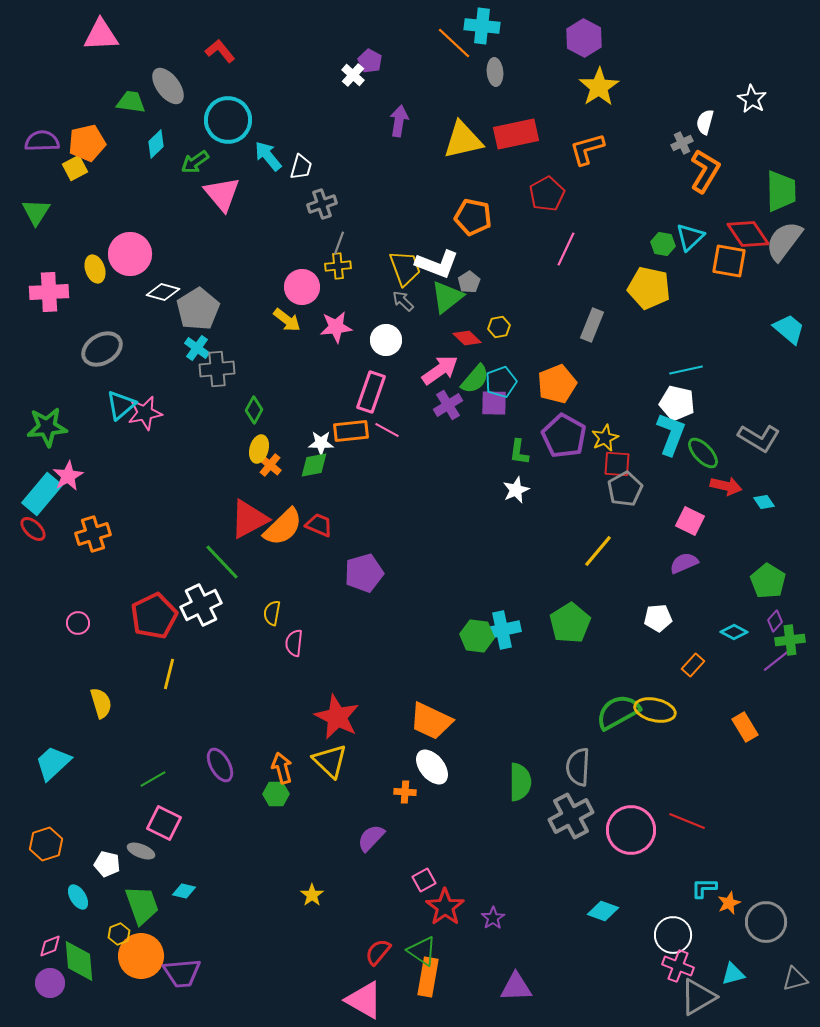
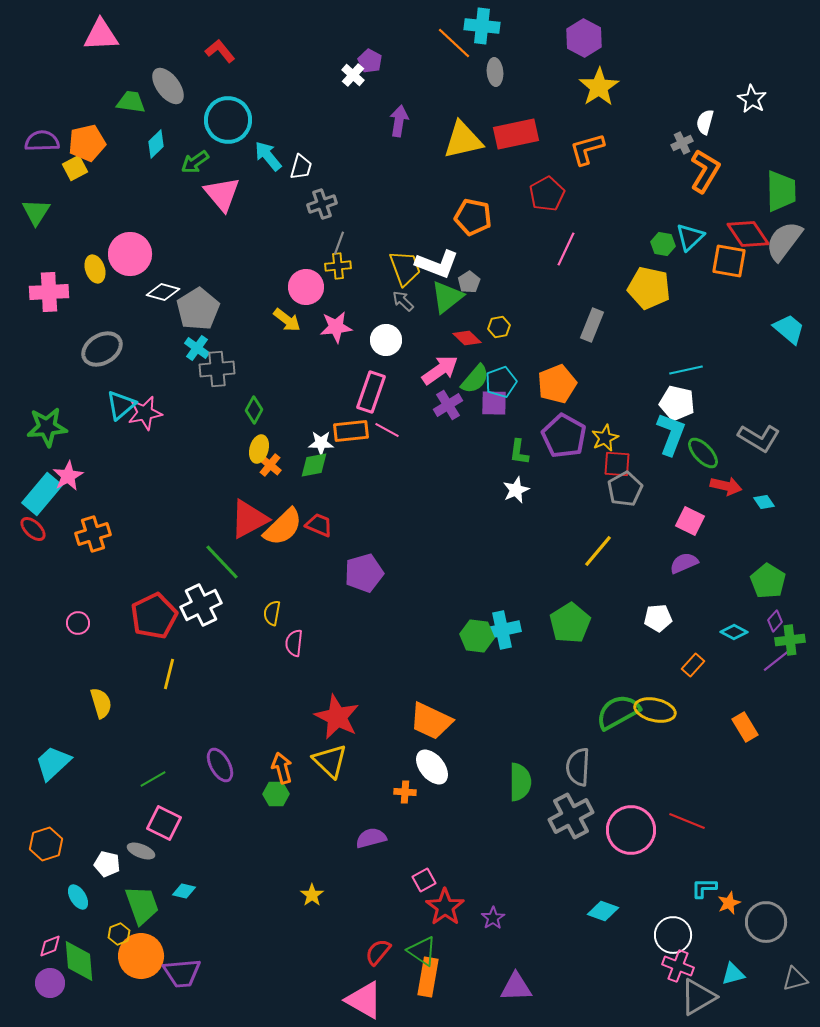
pink circle at (302, 287): moved 4 px right
purple semicircle at (371, 838): rotated 32 degrees clockwise
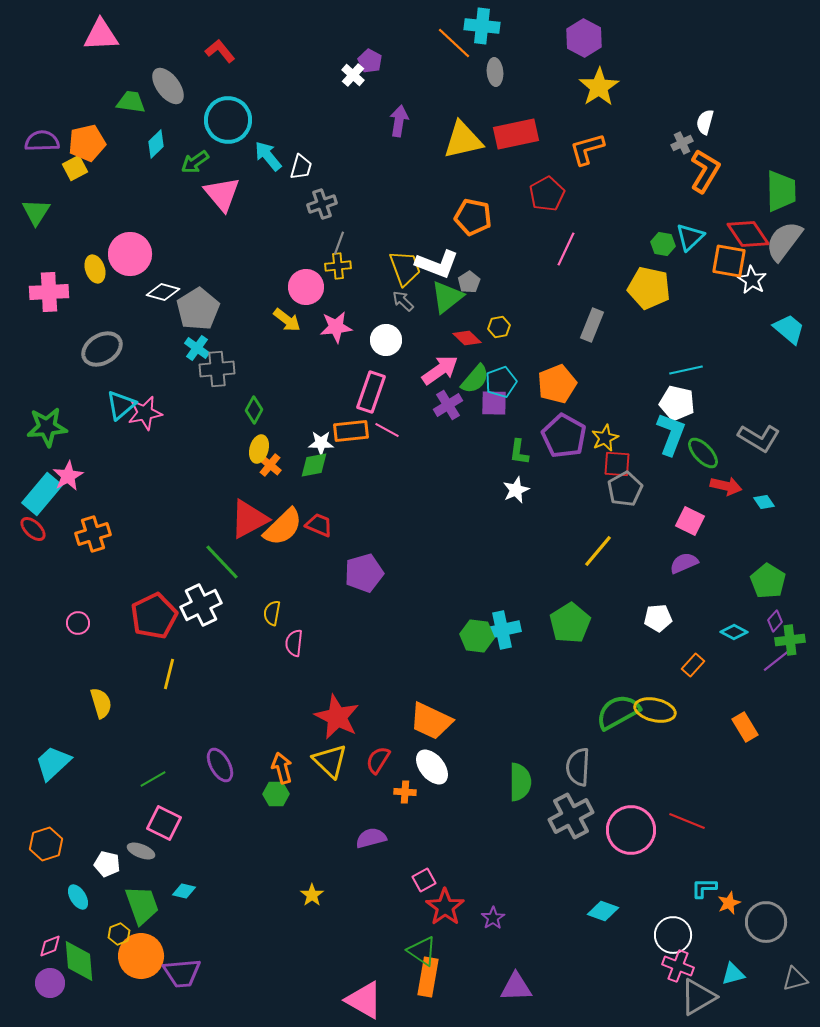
white star at (752, 99): moved 181 px down
red semicircle at (378, 952): moved 192 px up; rotated 8 degrees counterclockwise
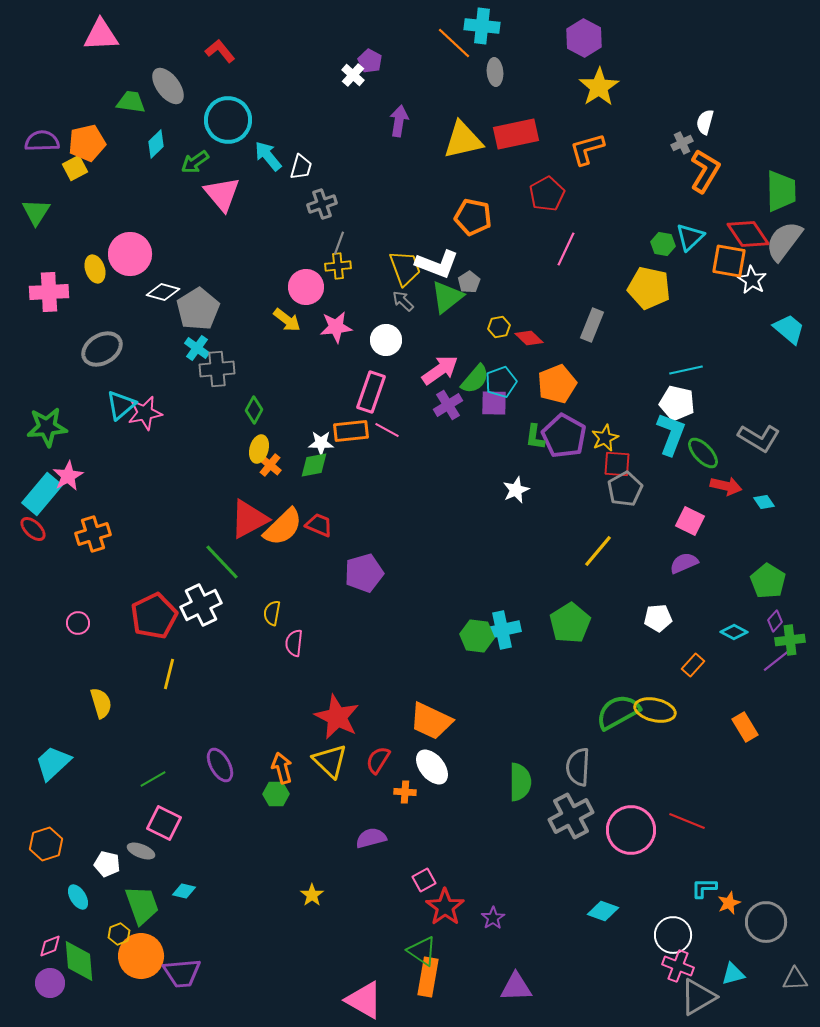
red diamond at (467, 338): moved 62 px right
green L-shape at (519, 452): moved 16 px right, 15 px up
gray triangle at (795, 979): rotated 12 degrees clockwise
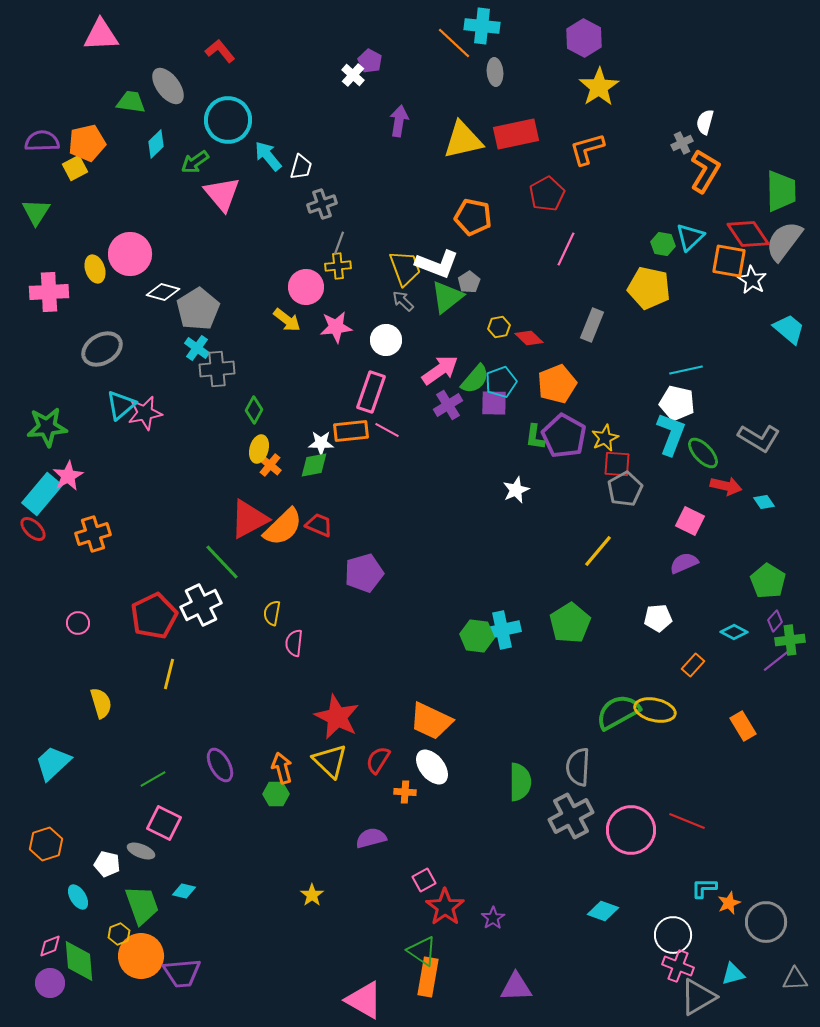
orange rectangle at (745, 727): moved 2 px left, 1 px up
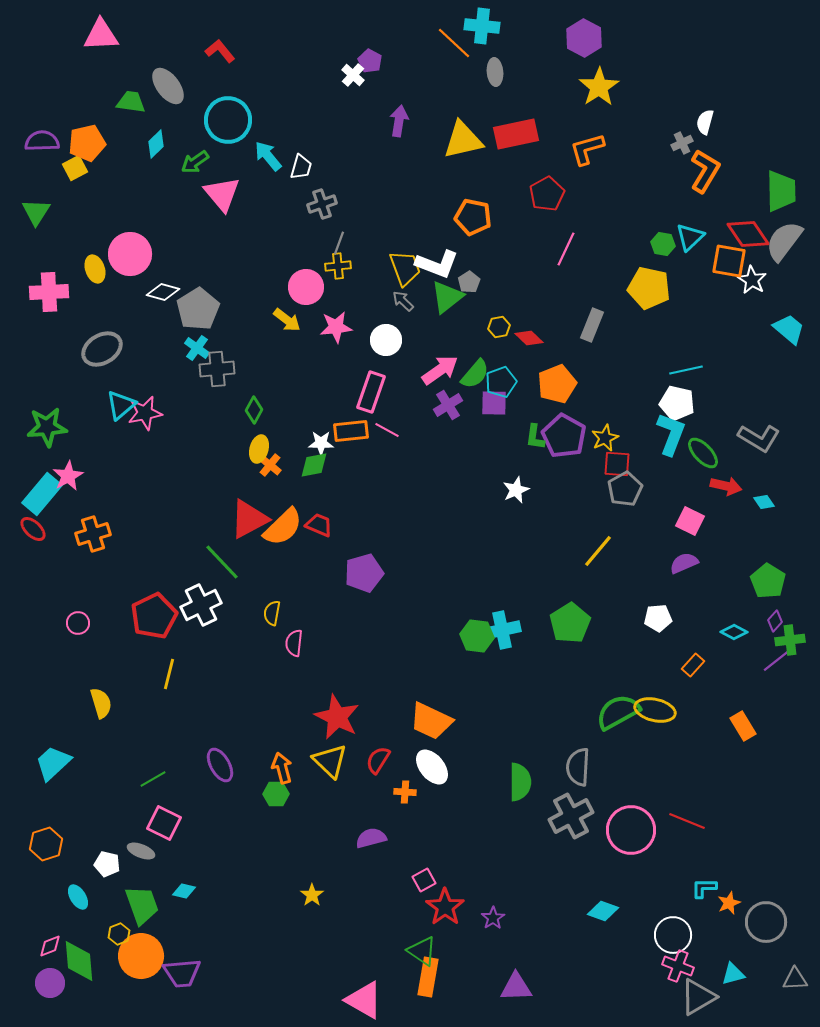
green semicircle at (475, 379): moved 5 px up
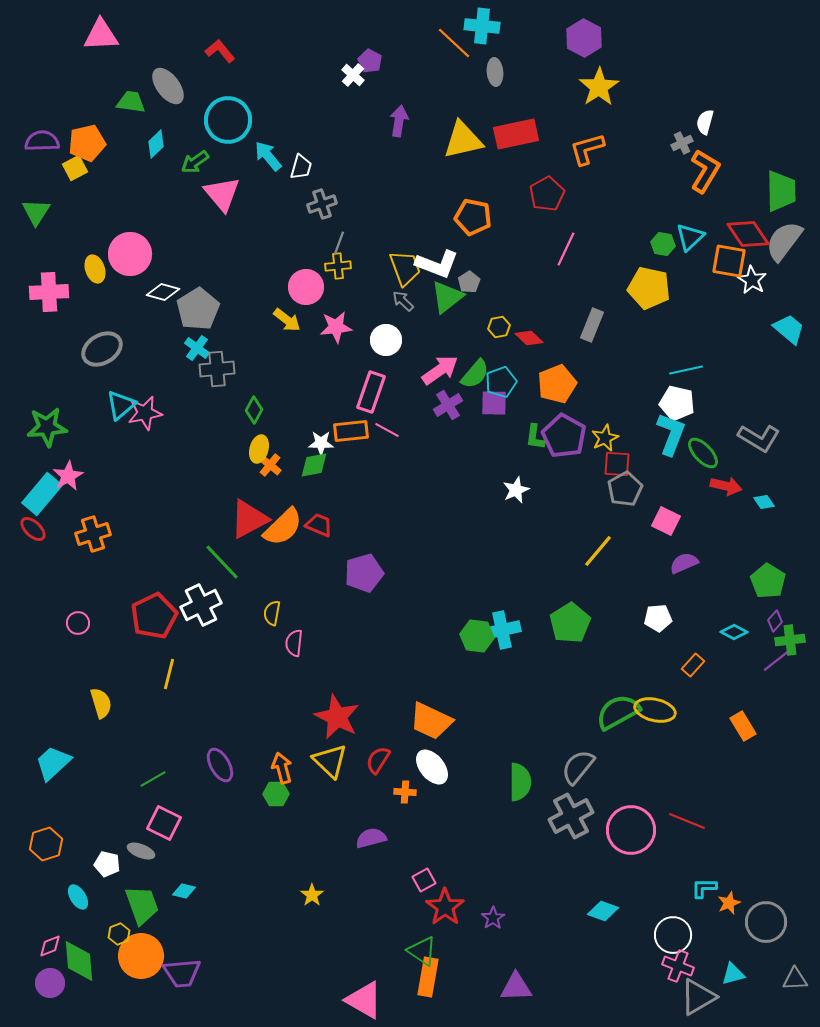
pink square at (690, 521): moved 24 px left
gray semicircle at (578, 767): rotated 36 degrees clockwise
